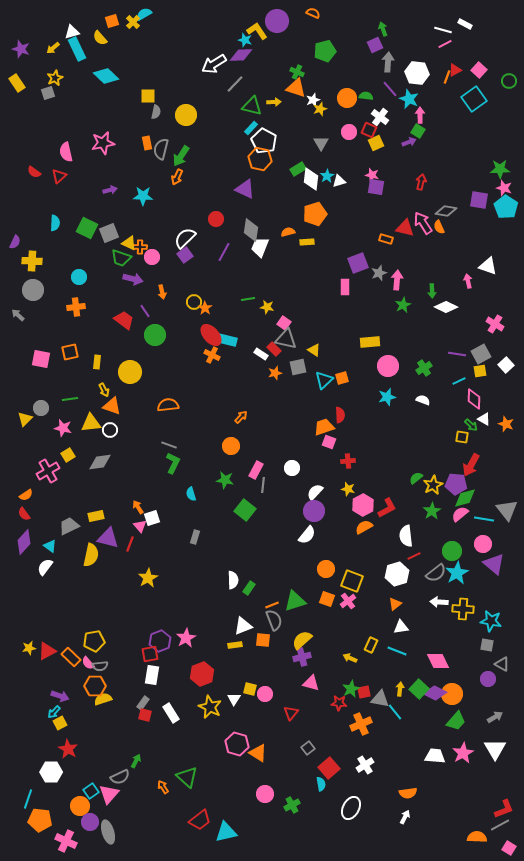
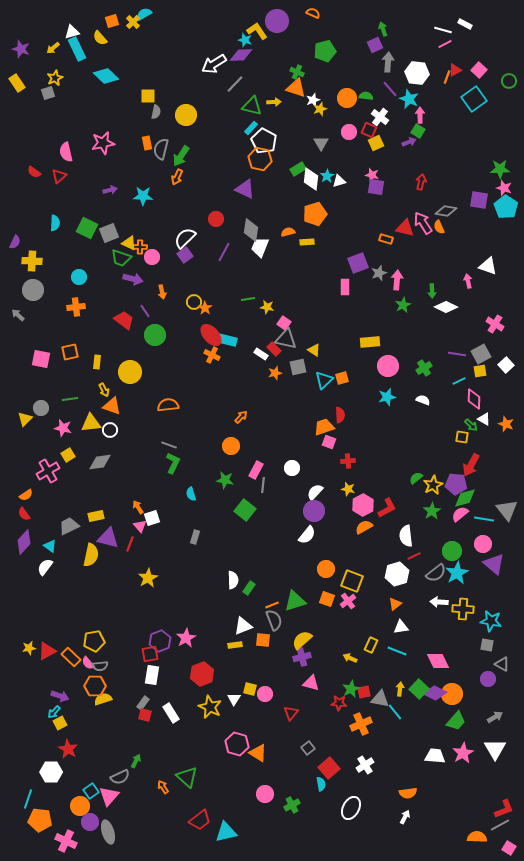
pink triangle at (109, 794): moved 2 px down
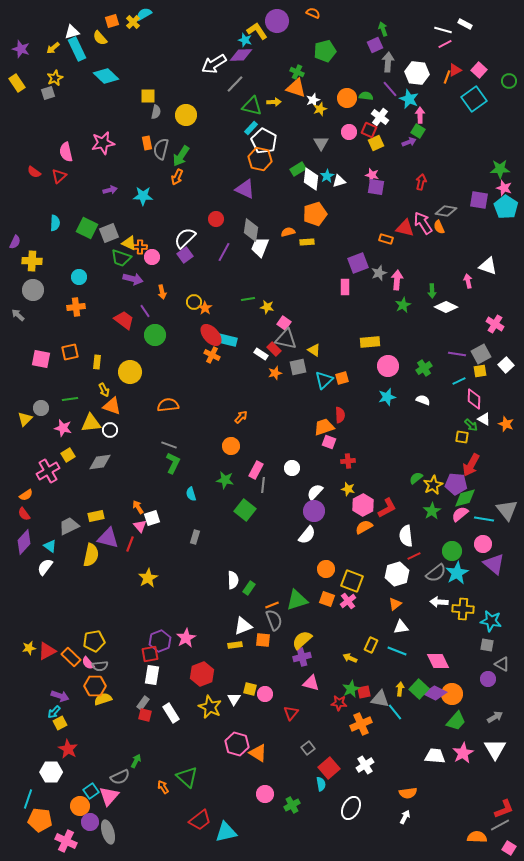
green triangle at (295, 601): moved 2 px right, 1 px up
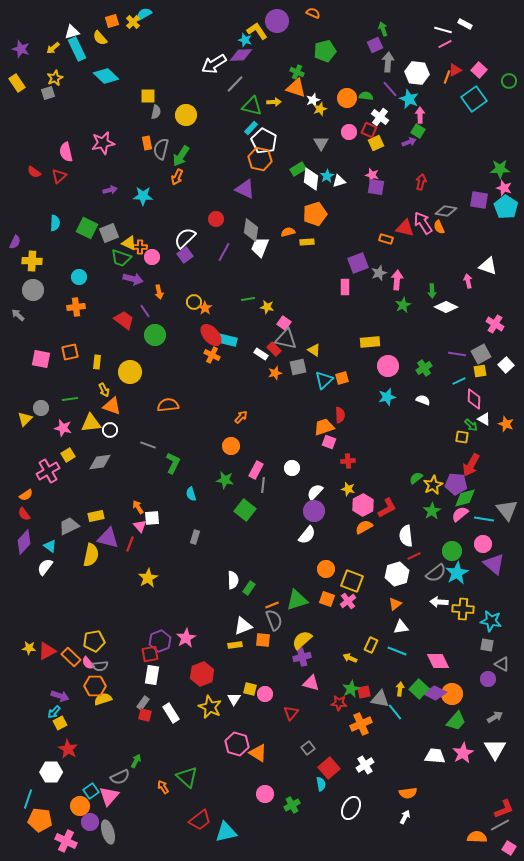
orange arrow at (162, 292): moved 3 px left
gray line at (169, 445): moved 21 px left
white square at (152, 518): rotated 14 degrees clockwise
yellow star at (29, 648): rotated 16 degrees clockwise
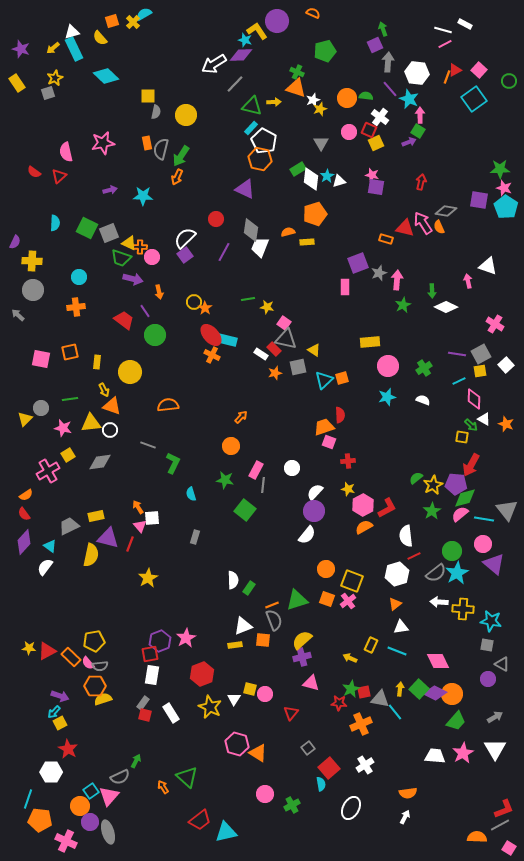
cyan rectangle at (77, 49): moved 3 px left
